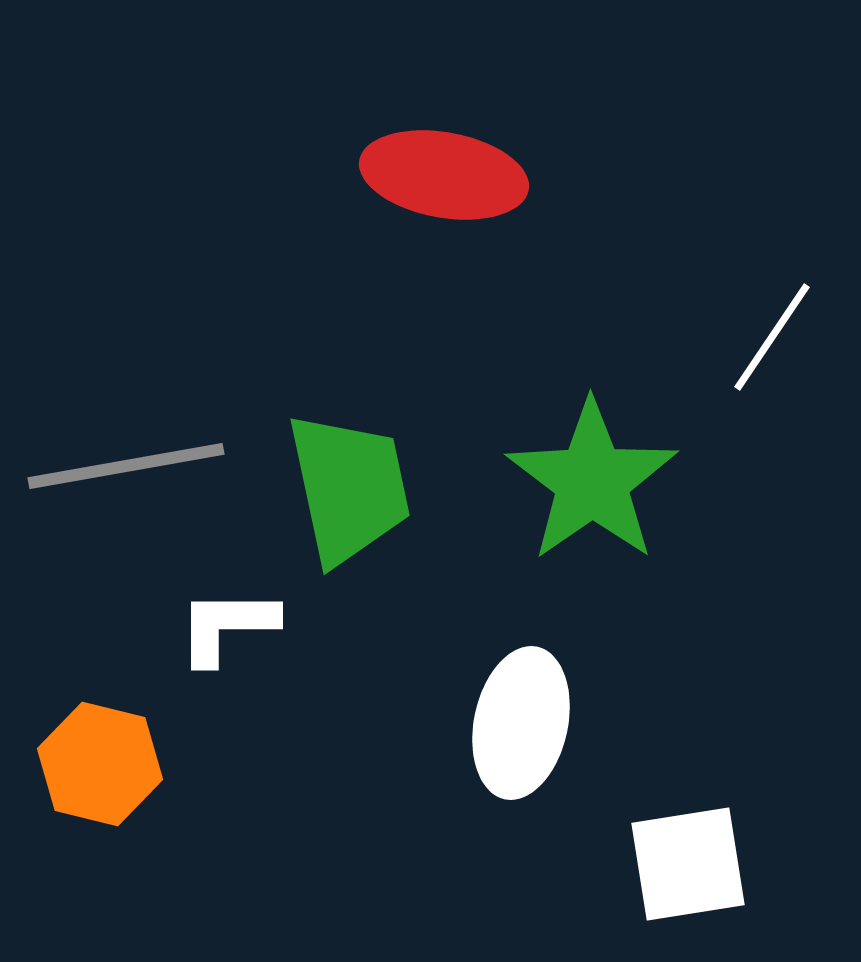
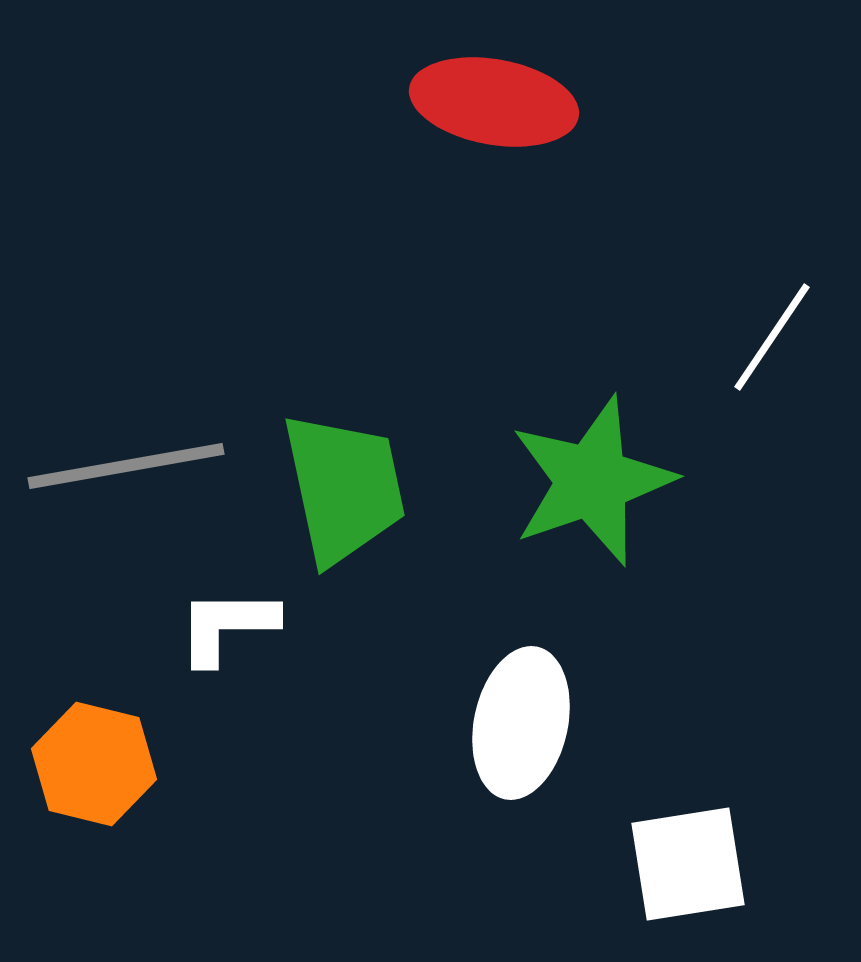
red ellipse: moved 50 px right, 73 px up
green star: rotated 16 degrees clockwise
green trapezoid: moved 5 px left
orange hexagon: moved 6 px left
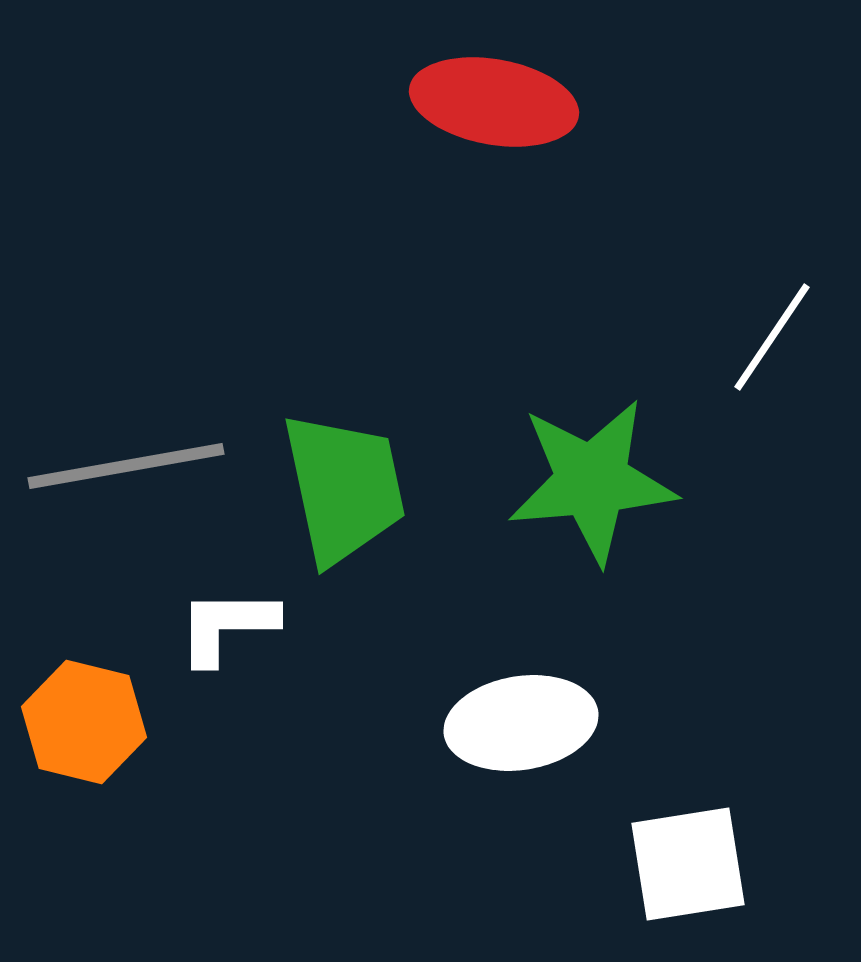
green star: rotated 14 degrees clockwise
white ellipse: rotated 69 degrees clockwise
orange hexagon: moved 10 px left, 42 px up
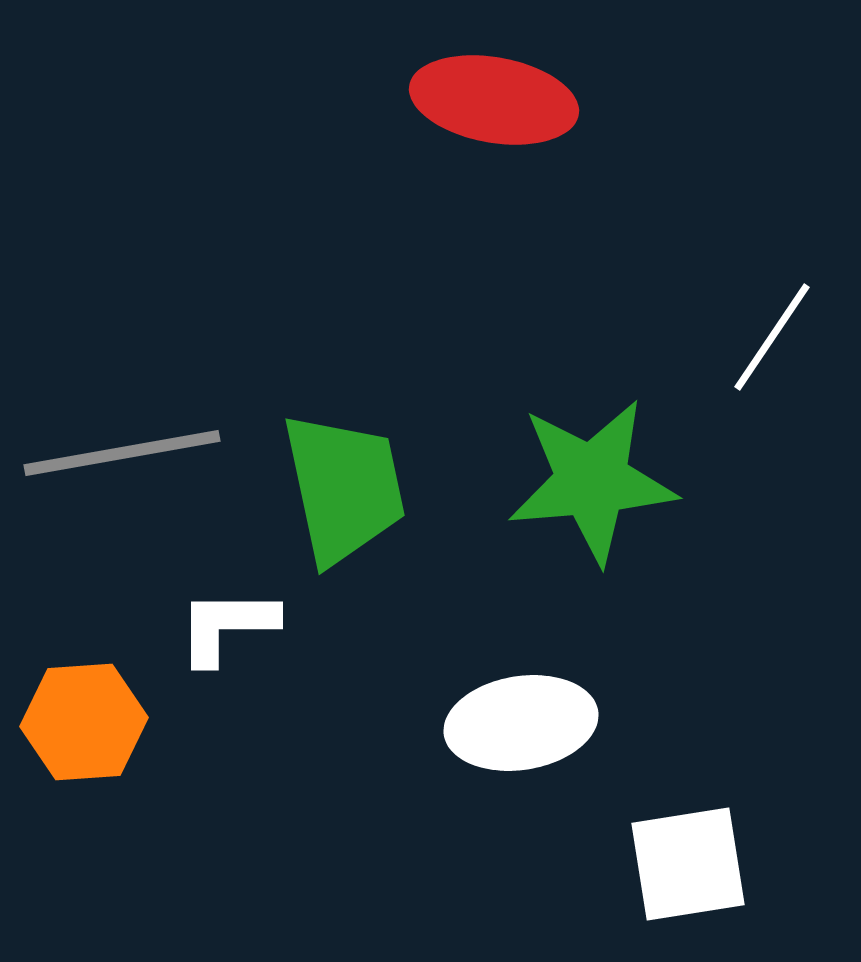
red ellipse: moved 2 px up
gray line: moved 4 px left, 13 px up
orange hexagon: rotated 18 degrees counterclockwise
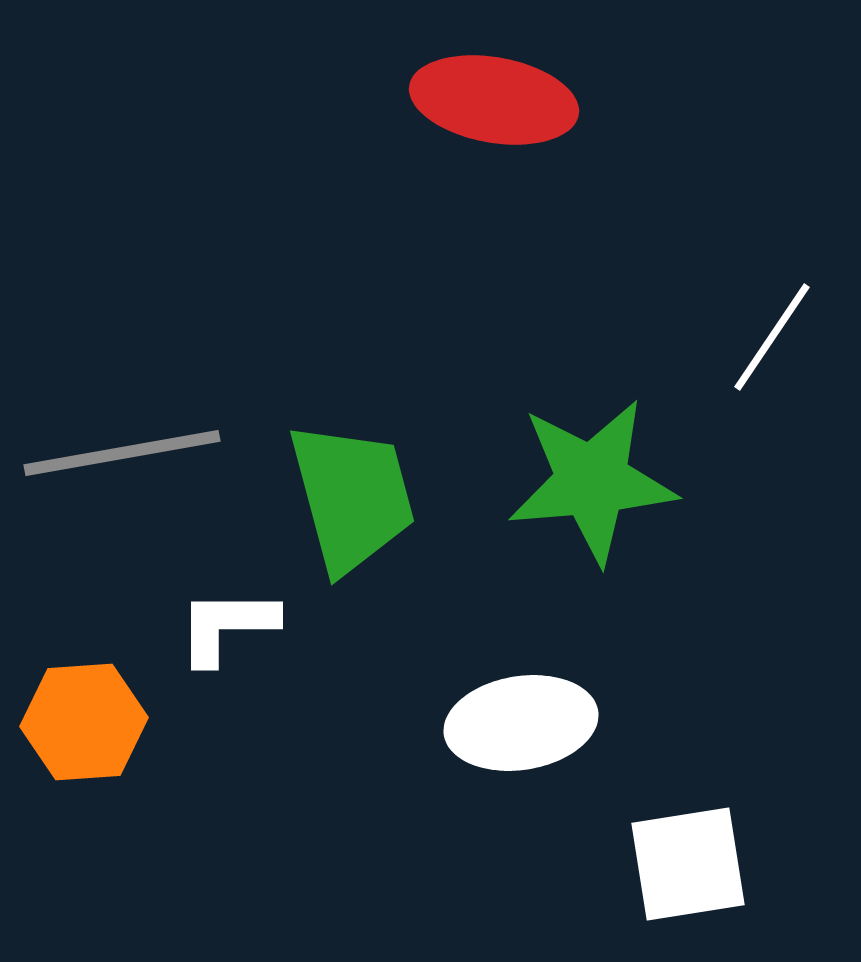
green trapezoid: moved 8 px right, 9 px down; rotated 3 degrees counterclockwise
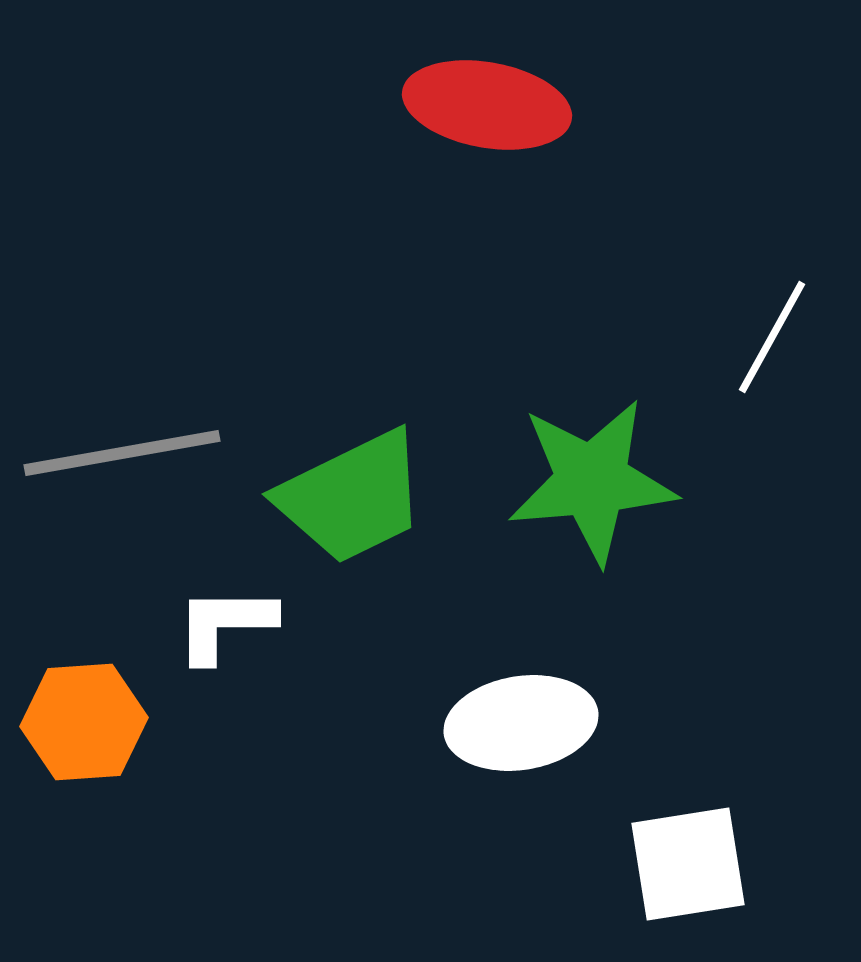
red ellipse: moved 7 px left, 5 px down
white line: rotated 5 degrees counterclockwise
green trapezoid: rotated 79 degrees clockwise
white L-shape: moved 2 px left, 2 px up
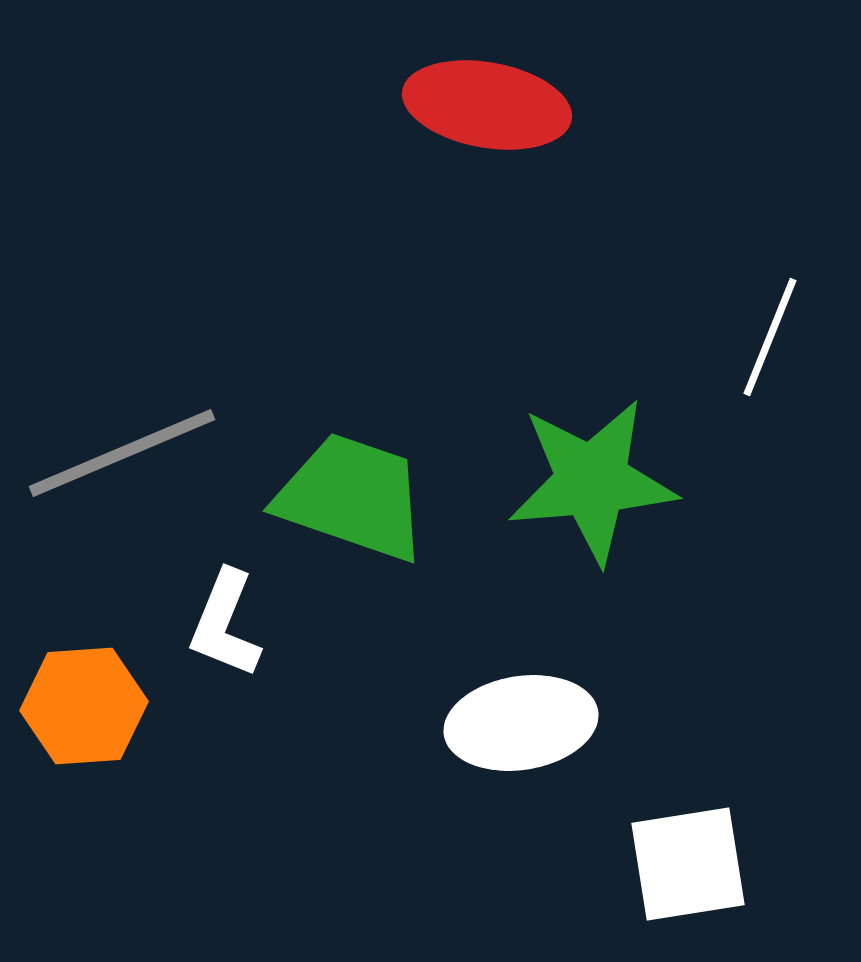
white line: moved 2 px left; rotated 7 degrees counterclockwise
gray line: rotated 13 degrees counterclockwise
green trapezoid: rotated 135 degrees counterclockwise
white L-shape: rotated 68 degrees counterclockwise
orange hexagon: moved 16 px up
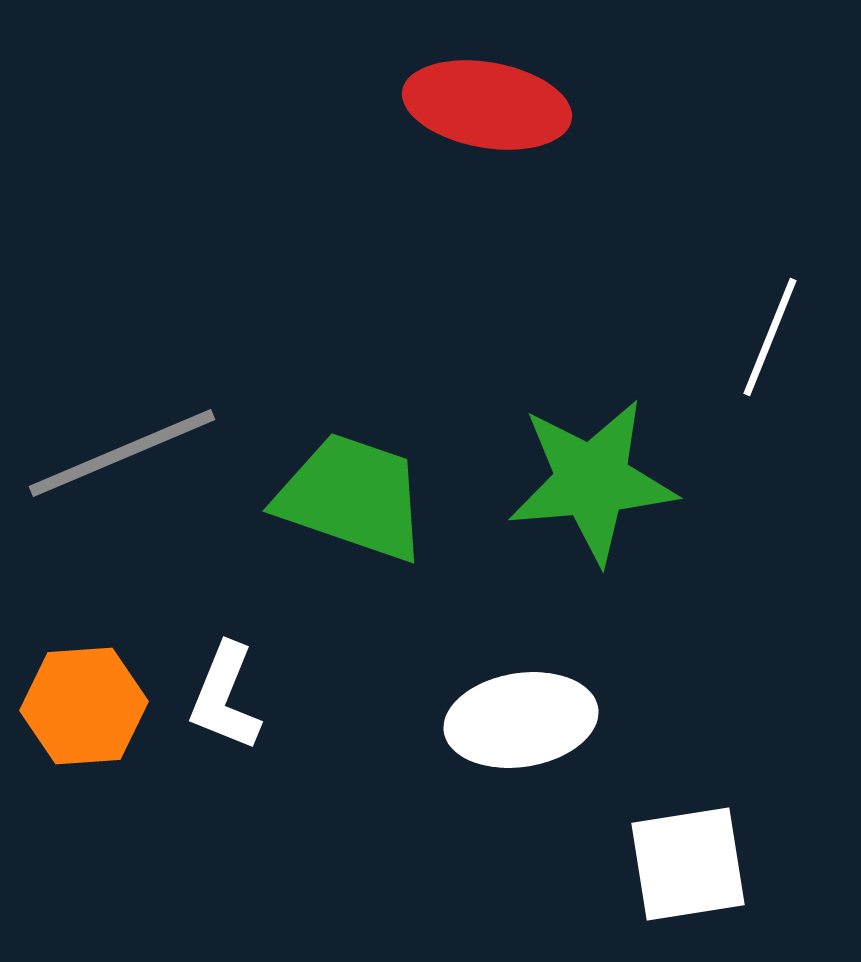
white L-shape: moved 73 px down
white ellipse: moved 3 px up
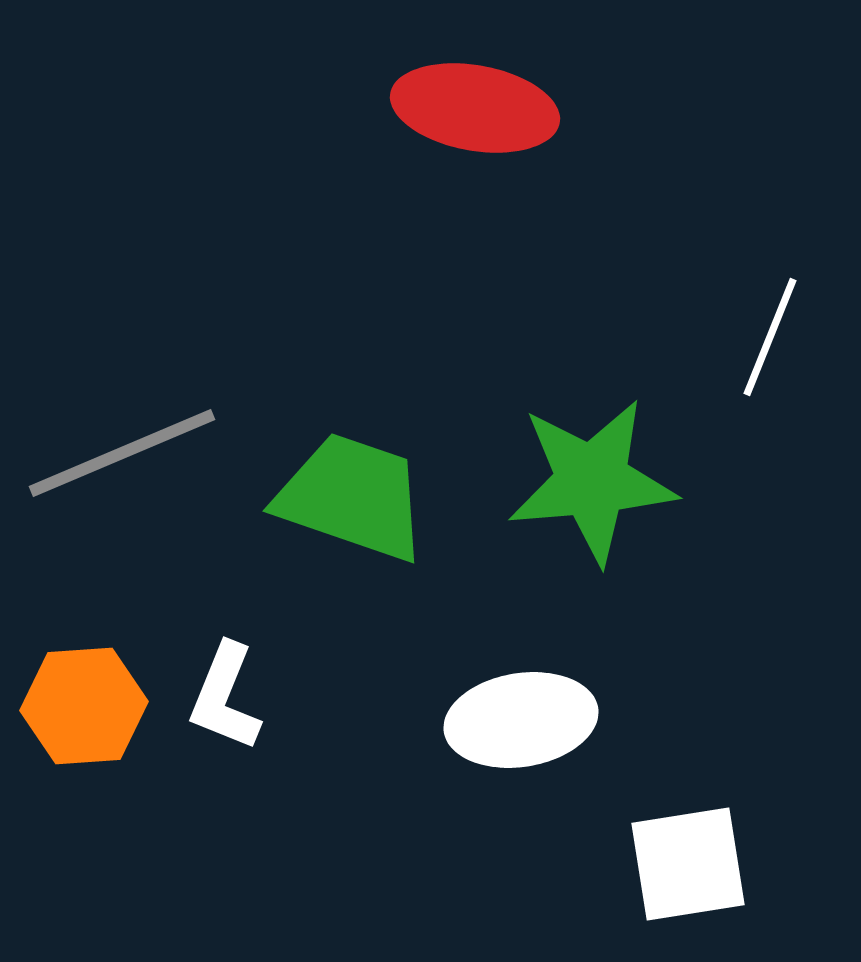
red ellipse: moved 12 px left, 3 px down
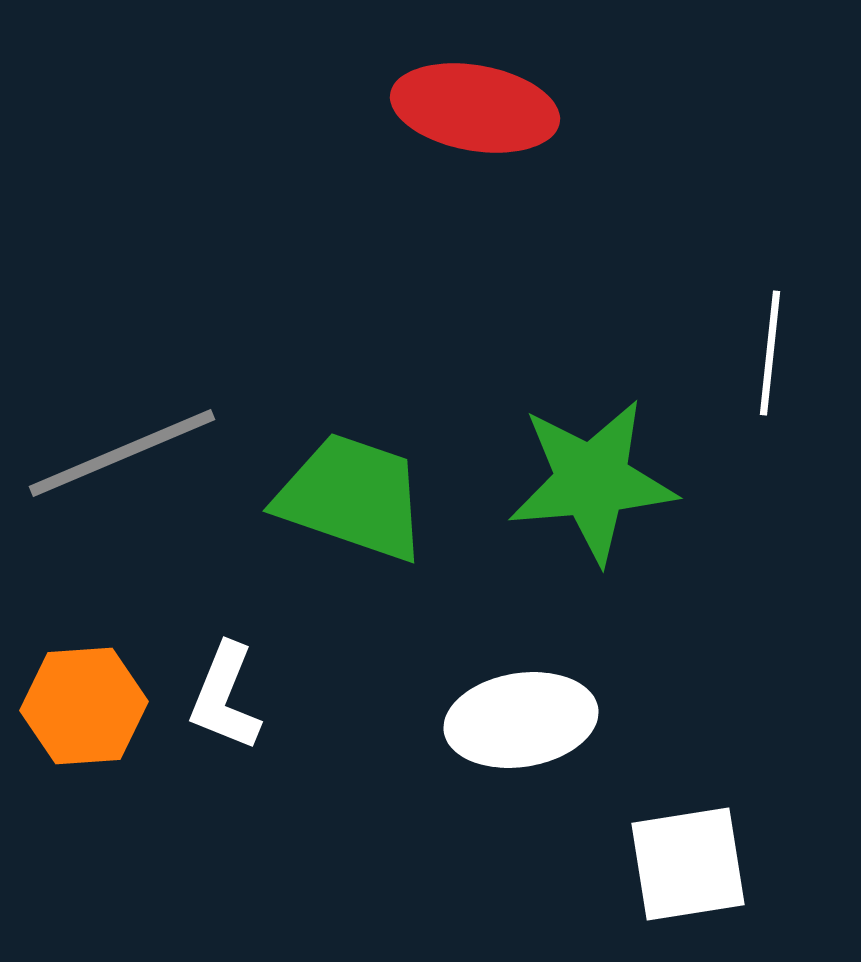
white line: moved 16 px down; rotated 16 degrees counterclockwise
